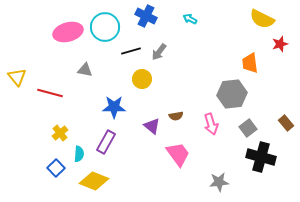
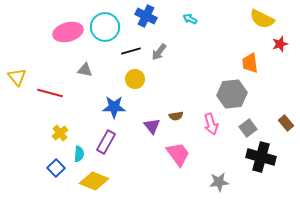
yellow circle: moved 7 px left
purple triangle: rotated 12 degrees clockwise
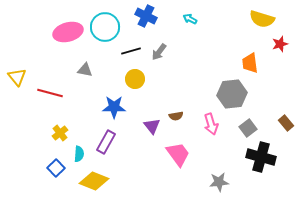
yellow semicircle: rotated 10 degrees counterclockwise
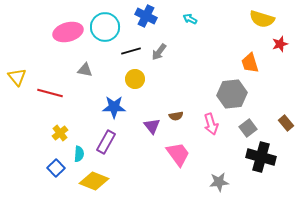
orange trapezoid: rotated 10 degrees counterclockwise
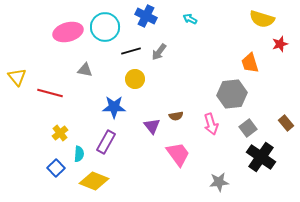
black cross: rotated 20 degrees clockwise
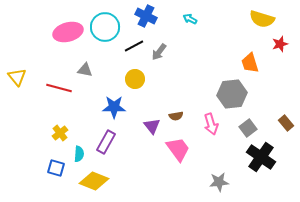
black line: moved 3 px right, 5 px up; rotated 12 degrees counterclockwise
red line: moved 9 px right, 5 px up
pink trapezoid: moved 5 px up
blue square: rotated 30 degrees counterclockwise
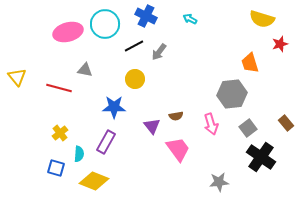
cyan circle: moved 3 px up
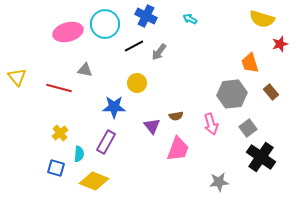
yellow circle: moved 2 px right, 4 px down
brown rectangle: moved 15 px left, 31 px up
pink trapezoid: rotated 56 degrees clockwise
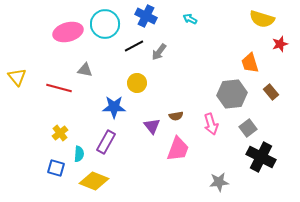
black cross: rotated 8 degrees counterclockwise
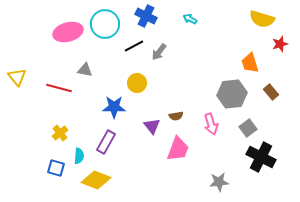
cyan semicircle: moved 2 px down
yellow diamond: moved 2 px right, 1 px up
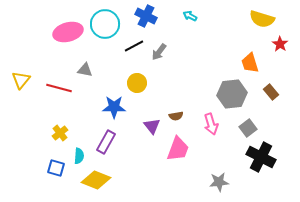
cyan arrow: moved 3 px up
red star: rotated 21 degrees counterclockwise
yellow triangle: moved 4 px right, 3 px down; rotated 18 degrees clockwise
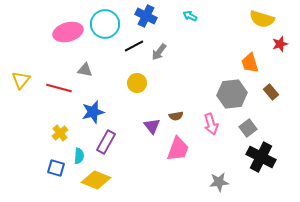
red star: rotated 21 degrees clockwise
blue star: moved 21 px left, 5 px down; rotated 15 degrees counterclockwise
